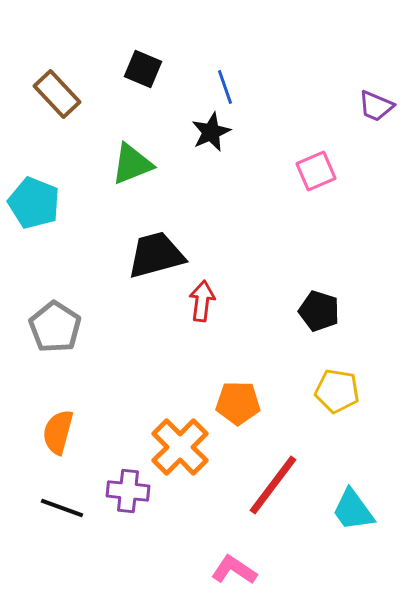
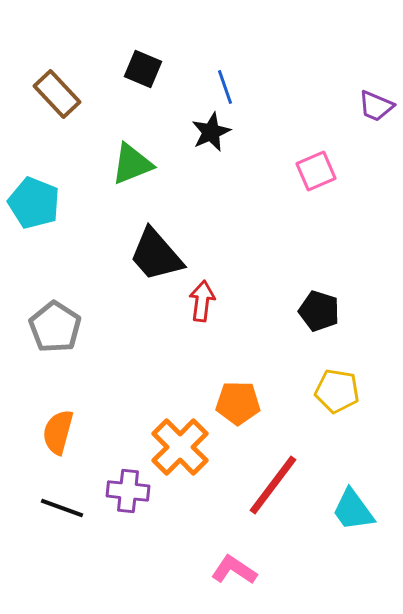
black trapezoid: rotated 116 degrees counterclockwise
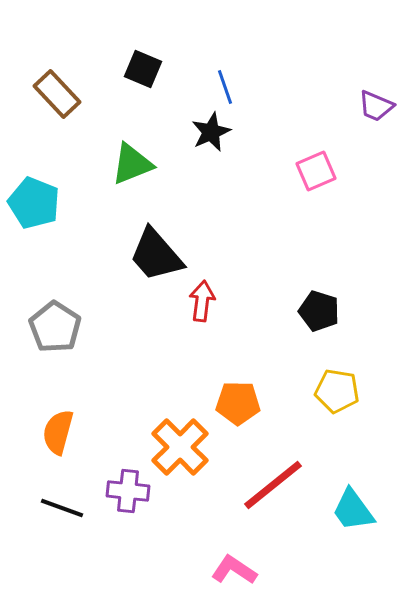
red line: rotated 14 degrees clockwise
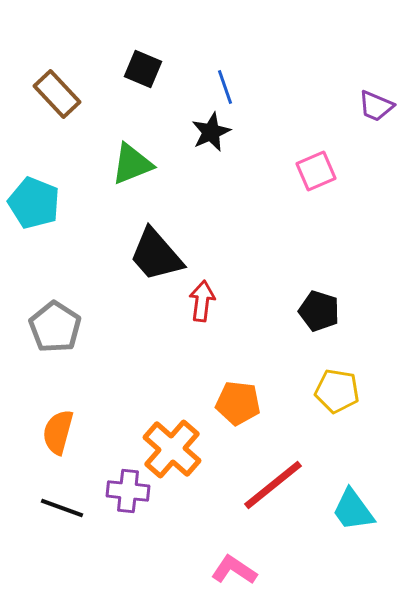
orange pentagon: rotated 6 degrees clockwise
orange cross: moved 8 px left, 2 px down; rotated 4 degrees counterclockwise
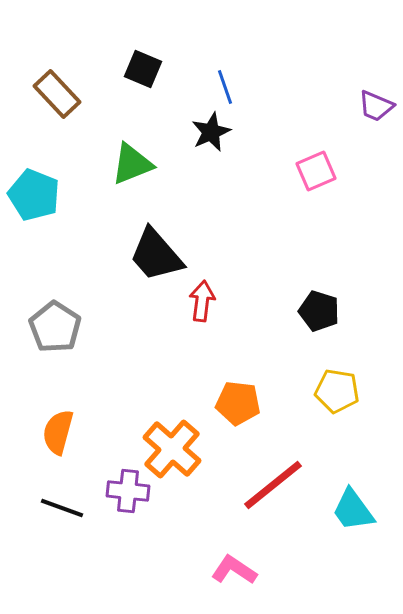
cyan pentagon: moved 8 px up
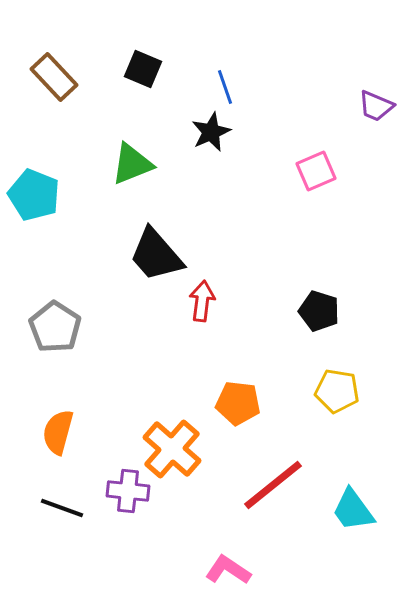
brown rectangle: moved 3 px left, 17 px up
pink L-shape: moved 6 px left
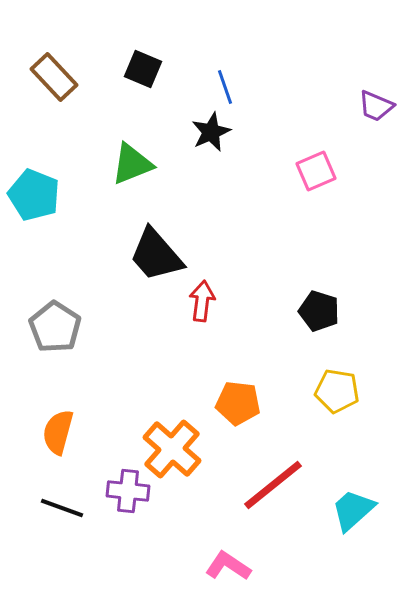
cyan trapezoid: rotated 84 degrees clockwise
pink L-shape: moved 4 px up
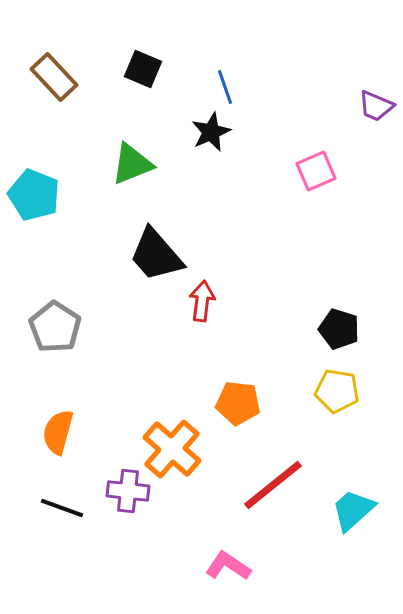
black pentagon: moved 20 px right, 18 px down
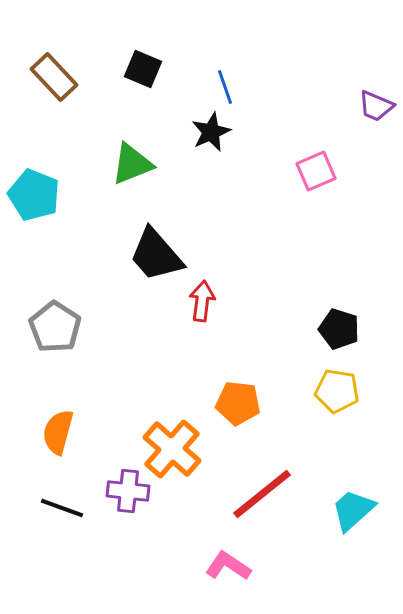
red line: moved 11 px left, 9 px down
